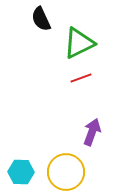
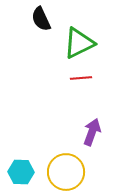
red line: rotated 15 degrees clockwise
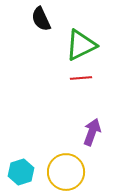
green triangle: moved 2 px right, 2 px down
cyan hexagon: rotated 20 degrees counterclockwise
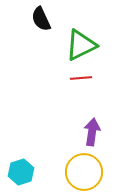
purple arrow: rotated 12 degrees counterclockwise
yellow circle: moved 18 px right
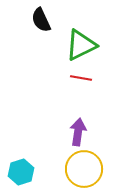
black semicircle: moved 1 px down
red line: rotated 15 degrees clockwise
purple arrow: moved 14 px left
yellow circle: moved 3 px up
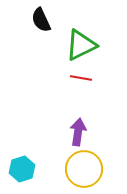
cyan hexagon: moved 1 px right, 3 px up
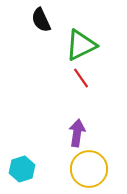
red line: rotated 45 degrees clockwise
purple arrow: moved 1 px left, 1 px down
yellow circle: moved 5 px right
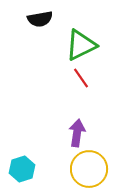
black semicircle: moved 1 px left, 1 px up; rotated 75 degrees counterclockwise
